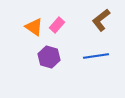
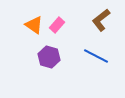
orange triangle: moved 2 px up
blue line: rotated 35 degrees clockwise
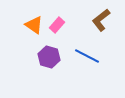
blue line: moved 9 px left
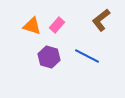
orange triangle: moved 2 px left, 1 px down; rotated 18 degrees counterclockwise
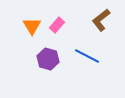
orange triangle: rotated 42 degrees clockwise
purple hexagon: moved 1 px left, 2 px down
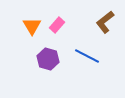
brown L-shape: moved 4 px right, 2 px down
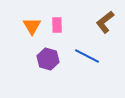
pink rectangle: rotated 42 degrees counterclockwise
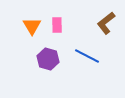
brown L-shape: moved 1 px right, 1 px down
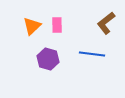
orange triangle: rotated 18 degrees clockwise
blue line: moved 5 px right, 2 px up; rotated 20 degrees counterclockwise
